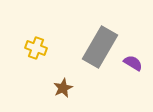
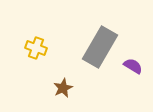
purple semicircle: moved 3 px down
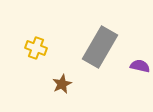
purple semicircle: moved 7 px right; rotated 18 degrees counterclockwise
brown star: moved 1 px left, 4 px up
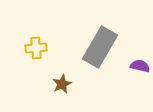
yellow cross: rotated 25 degrees counterclockwise
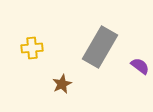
yellow cross: moved 4 px left
purple semicircle: rotated 24 degrees clockwise
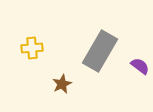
gray rectangle: moved 4 px down
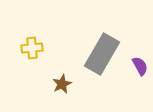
gray rectangle: moved 2 px right, 3 px down
purple semicircle: rotated 24 degrees clockwise
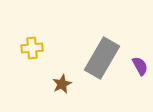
gray rectangle: moved 4 px down
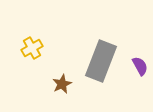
yellow cross: rotated 25 degrees counterclockwise
gray rectangle: moved 1 px left, 3 px down; rotated 9 degrees counterclockwise
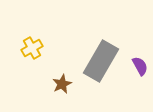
gray rectangle: rotated 9 degrees clockwise
